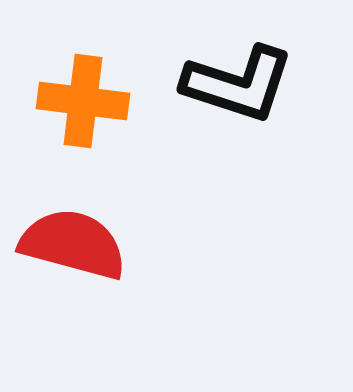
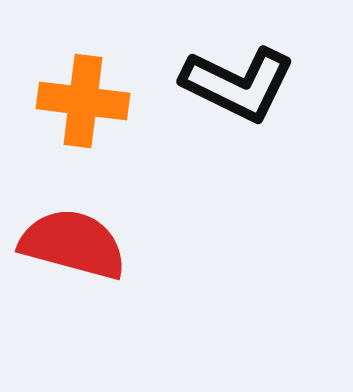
black L-shape: rotated 8 degrees clockwise
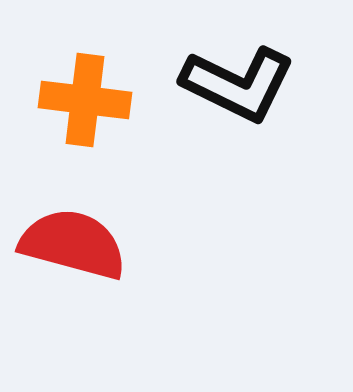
orange cross: moved 2 px right, 1 px up
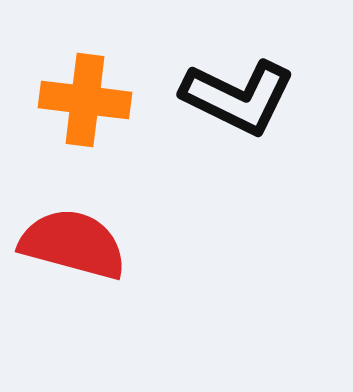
black L-shape: moved 13 px down
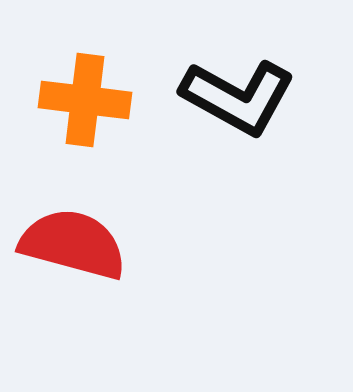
black L-shape: rotated 3 degrees clockwise
